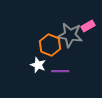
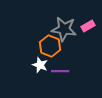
gray star: moved 6 px left, 6 px up
orange hexagon: moved 1 px down
white star: moved 2 px right
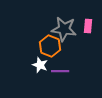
pink rectangle: rotated 56 degrees counterclockwise
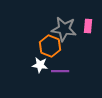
white star: rotated 14 degrees counterclockwise
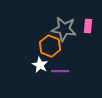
white star: rotated 21 degrees clockwise
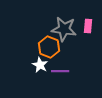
orange hexagon: moved 1 px left, 1 px down
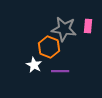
white star: moved 6 px left
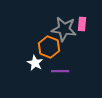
pink rectangle: moved 6 px left, 2 px up
white star: moved 1 px right, 2 px up
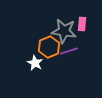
gray star: moved 2 px down
orange hexagon: rotated 15 degrees clockwise
purple line: moved 9 px right, 20 px up; rotated 18 degrees counterclockwise
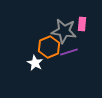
purple line: moved 1 px down
